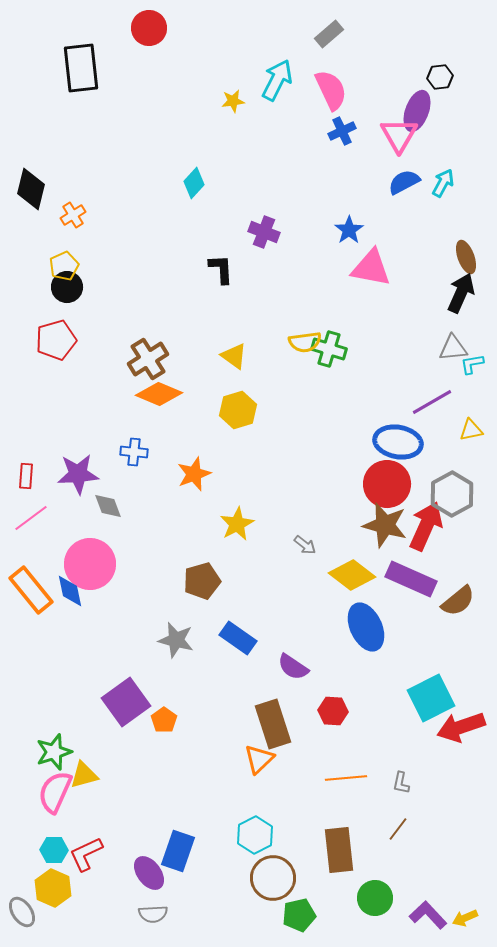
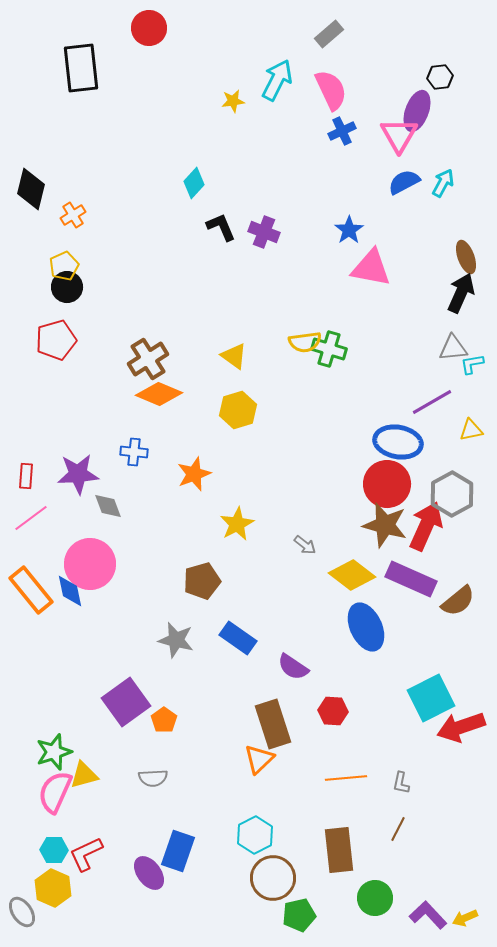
black L-shape at (221, 269): moved 42 px up; rotated 20 degrees counterclockwise
brown line at (398, 829): rotated 10 degrees counterclockwise
gray semicircle at (153, 914): moved 136 px up
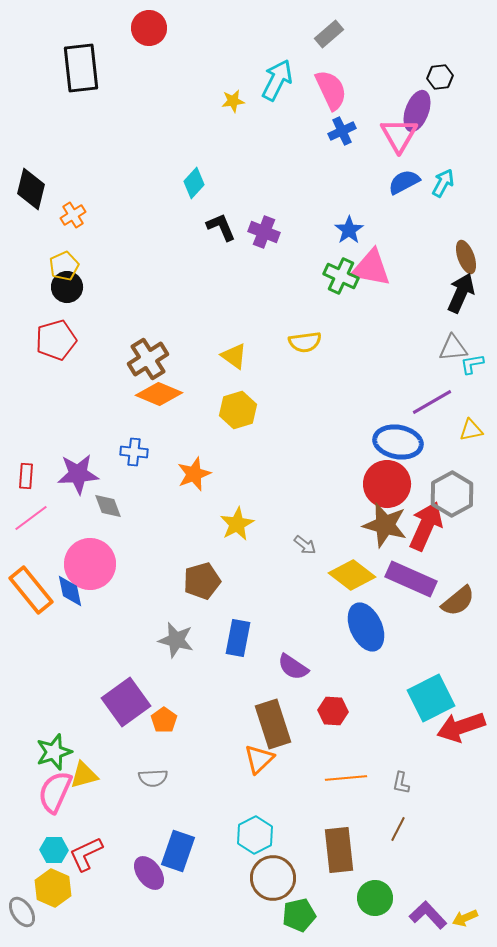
green cross at (329, 349): moved 12 px right, 73 px up; rotated 8 degrees clockwise
blue rectangle at (238, 638): rotated 66 degrees clockwise
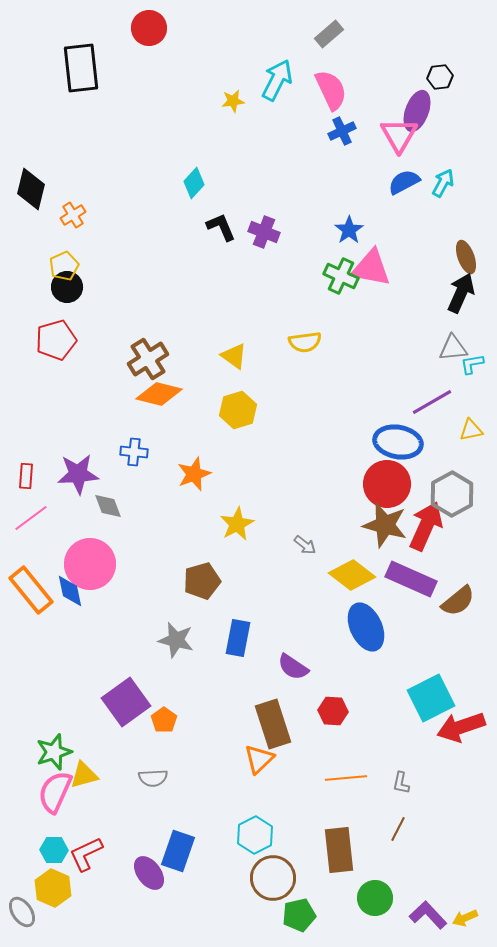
orange diamond at (159, 394): rotated 9 degrees counterclockwise
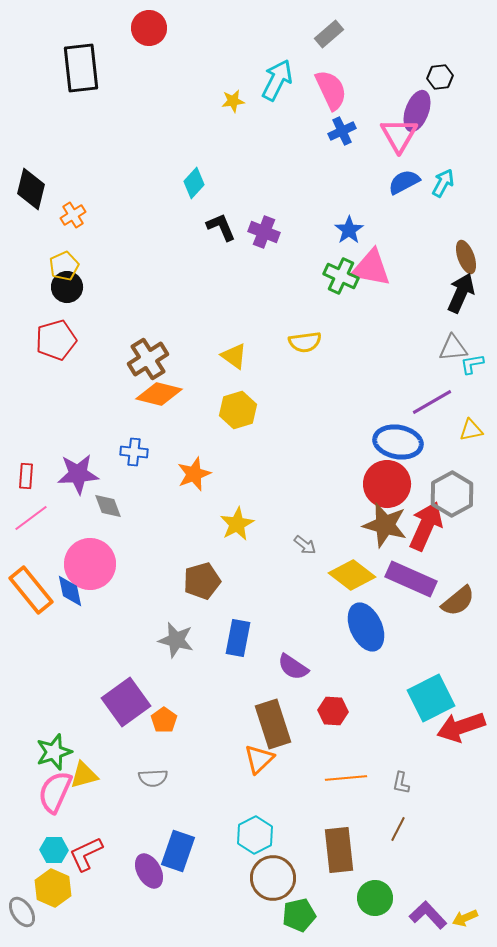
purple ellipse at (149, 873): moved 2 px up; rotated 8 degrees clockwise
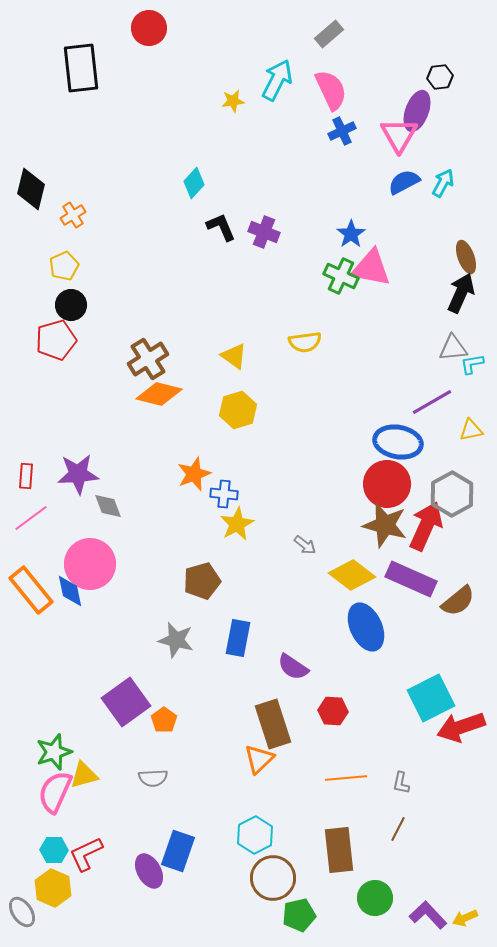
blue star at (349, 230): moved 2 px right, 4 px down
black circle at (67, 287): moved 4 px right, 18 px down
blue cross at (134, 452): moved 90 px right, 42 px down
